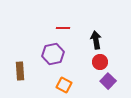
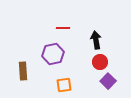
brown rectangle: moved 3 px right
orange square: rotated 35 degrees counterclockwise
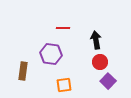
purple hexagon: moved 2 px left; rotated 20 degrees clockwise
brown rectangle: rotated 12 degrees clockwise
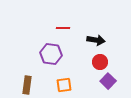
black arrow: rotated 108 degrees clockwise
brown rectangle: moved 4 px right, 14 px down
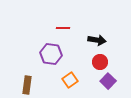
black arrow: moved 1 px right
orange square: moved 6 px right, 5 px up; rotated 28 degrees counterclockwise
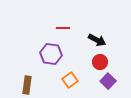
black arrow: rotated 18 degrees clockwise
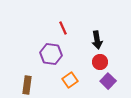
red line: rotated 64 degrees clockwise
black arrow: rotated 54 degrees clockwise
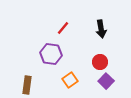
red line: rotated 64 degrees clockwise
black arrow: moved 4 px right, 11 px up
purple square: moved 2 px left
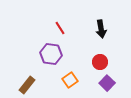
red line: moved 3 px left; rotated 72 degrees counterclockwise
purple square: moved 1 px right, 2 px down
brown rectangle: rotated 30 degrees clockwise
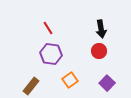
red line: moved 12 px left
red circle: moved 1 px left, 11 px up
brown rectangle: moved 4 px right, 1 px down
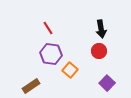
orange square: moved 10 px up; rotated 14 degrees counterclockwise
brown rectangle: rotated 18 degrees clockwise
